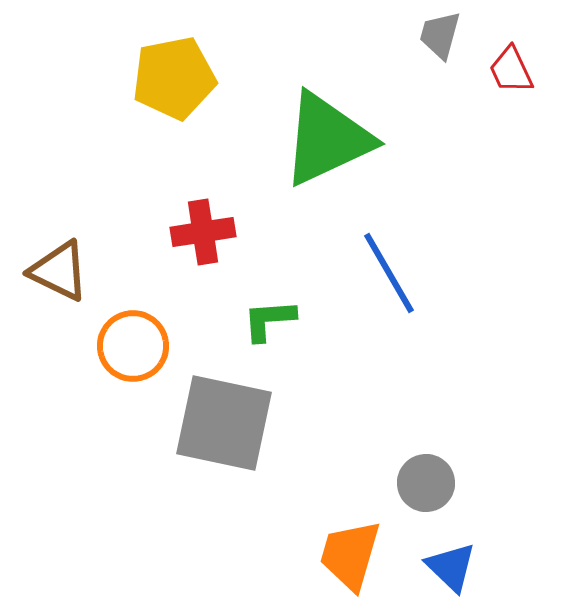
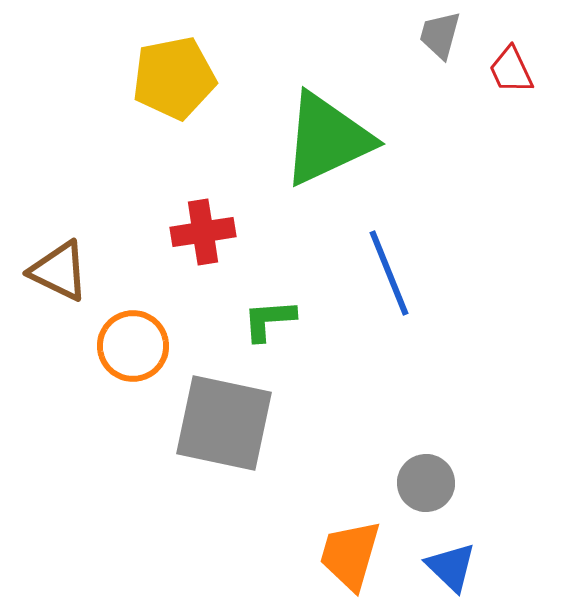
blue line: rotated 8 degrees clockwise
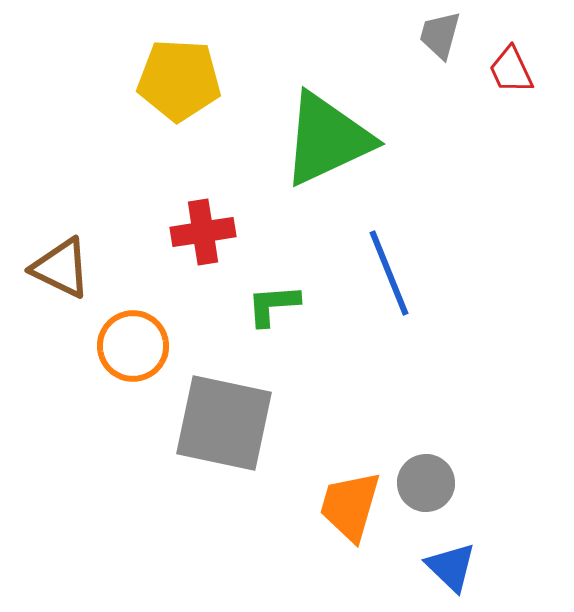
yellow pentagon: moved 5 px right, 2 px down; rotated 14 degrees clockwise
brown triangle: moved 2 px right, 3 px up
green L-shape: moved 4 px right, 15 px up
orange trapezoid: moved 49 px up
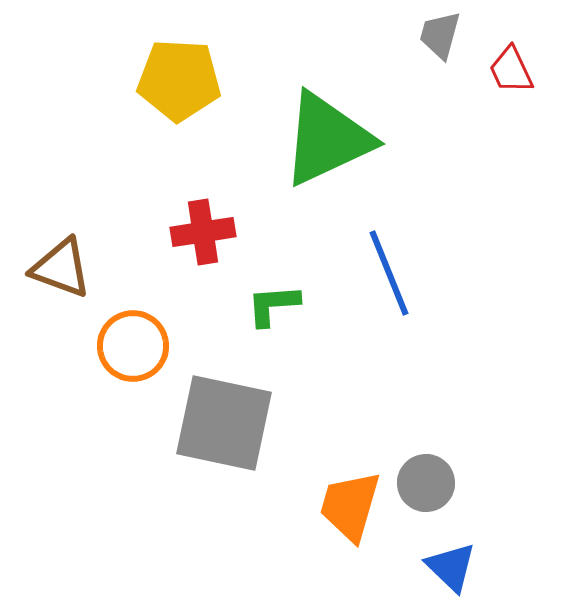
brown triangle: rotated 6 degrees counterclockwise
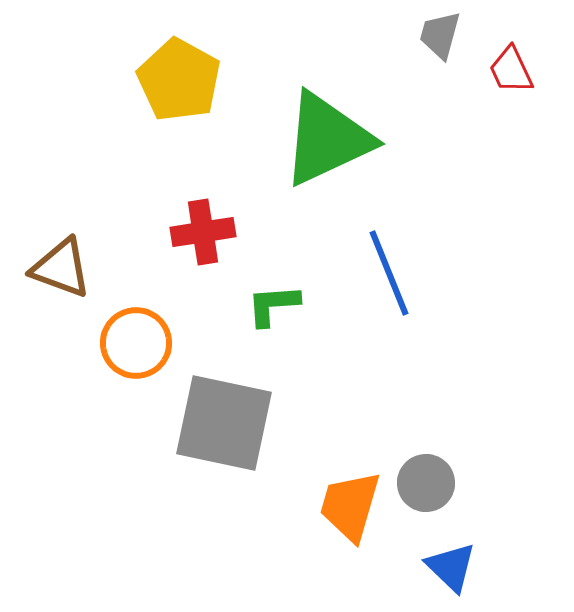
yellow pentagon: rotated 26 degrees clockwise
orange circle: moved 3 px right, 3 px up
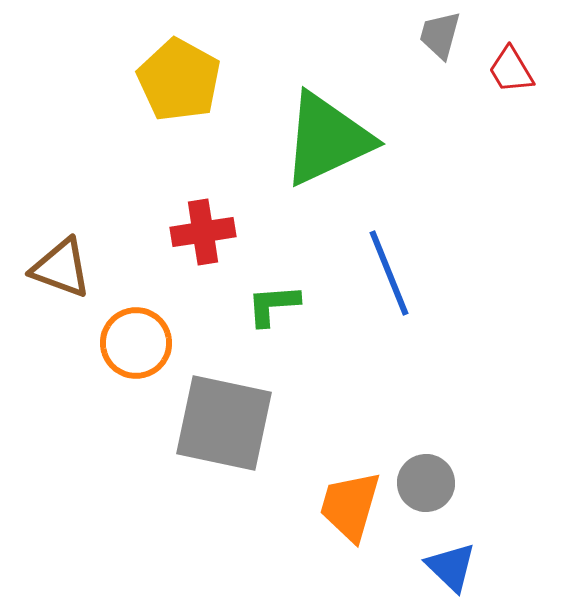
red trapezoid: rotated 6 degrees counterclockwise
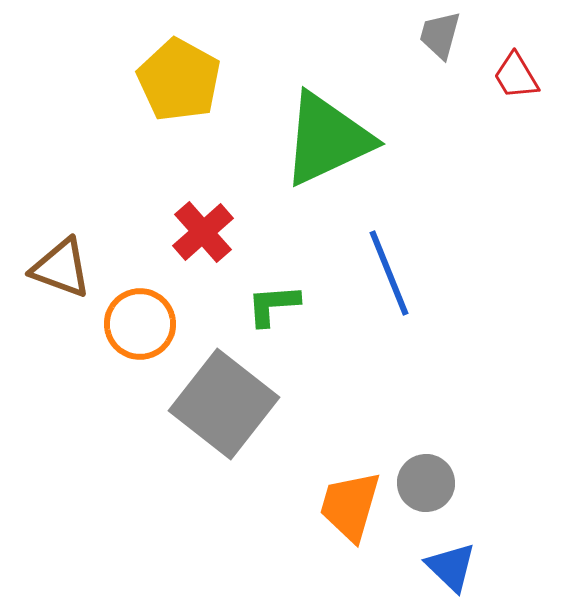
red trapezoid: moved 5 px right, 6 px down
red cross: rotated 32 degrees counterclockwise
orange circle: moved 4 px right, 19 px up
gray square: moved 19 px up; rotated 26 degrees clockwise
